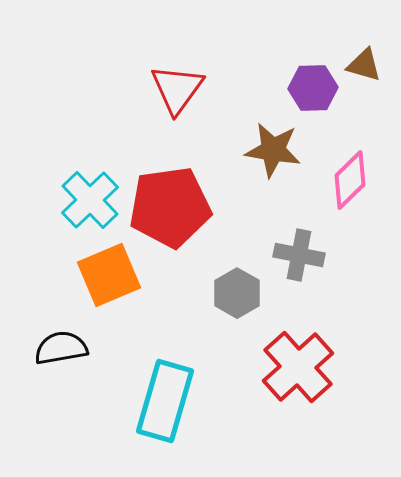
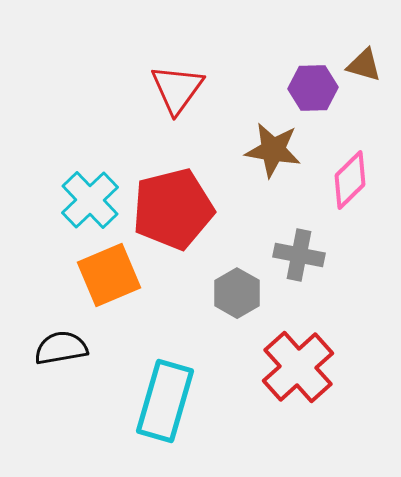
red pentagon: moved 3 px right, 2 px down; rotated 6 degrees counterclockwise
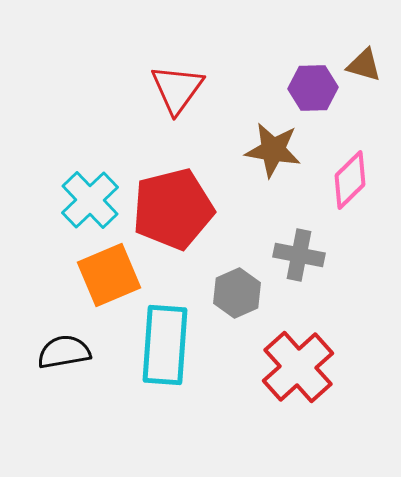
gray hexagon: rotated 6 degrees clockwise
black semicircle: moved 3 px right, 4 px down
cyan rectangle: moved 56 px up; rotated 12 degrees counterclockwise
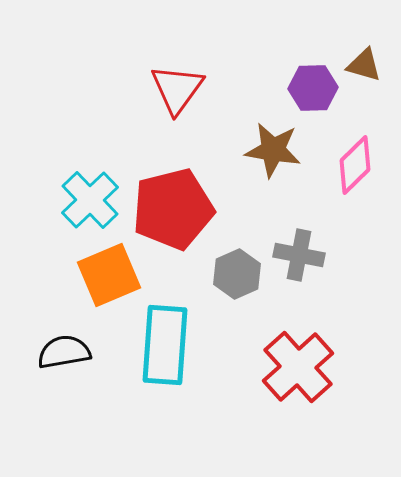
pink diamond: moved 5 px right, 15 px up
gray hexagon: moved 19 px up
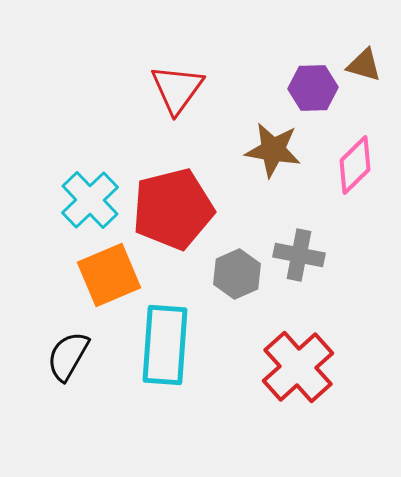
black semicircle: moved 4 px right, 4 px down; rotated 50 degrees counterclockwise
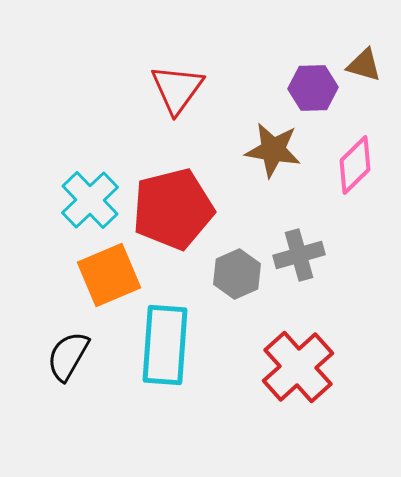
gray cross: rotated 27 degrees counterclockwise
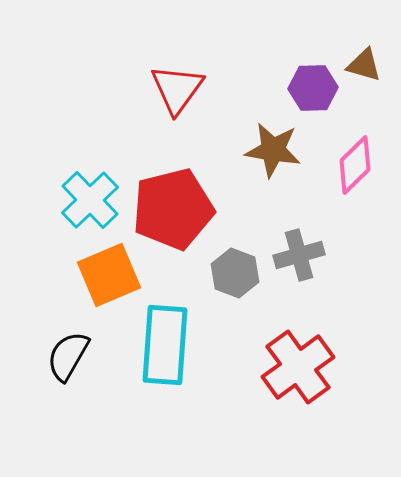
gray hexagon: moved 2 px left, 1 px up; rotated 15 degrees counterclockwise
red cross: rotated 6 degrees clockwise
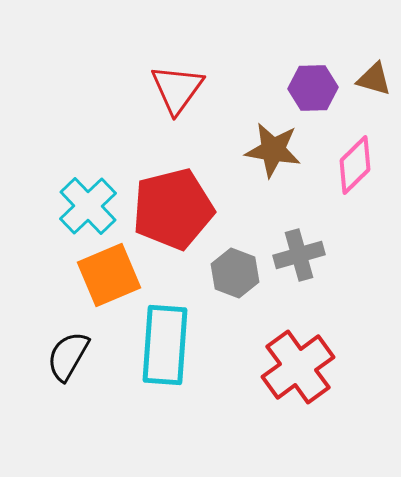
brown triangle: moved 10 px right, 14 px down
cyan cross: moved 2 px left, 6 px down
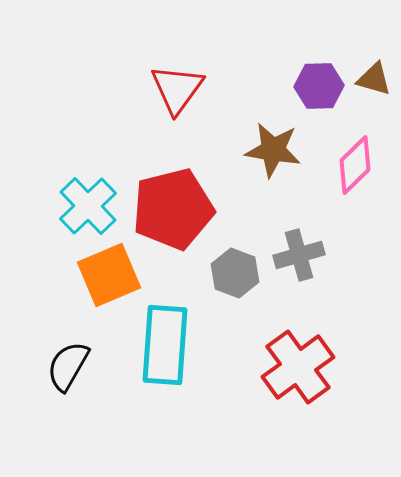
purple hexagon: moved 6 px right, 2 px up
black semicircle: moved 10 px down
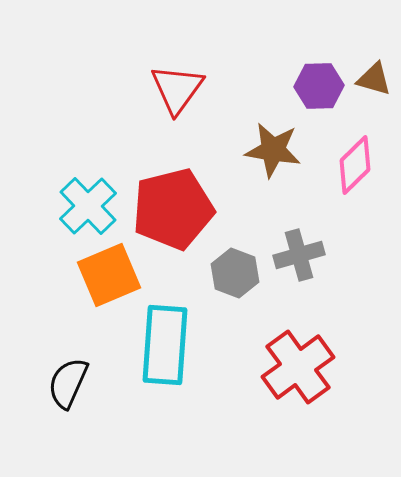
black semicircle: moved 17 px down; rotated 6 degrees counterclockwise
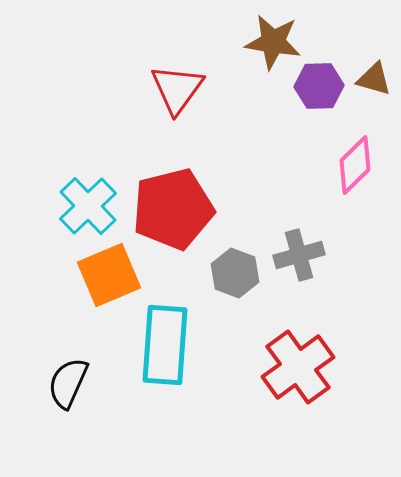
brown star: moved 108 px up
